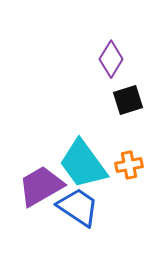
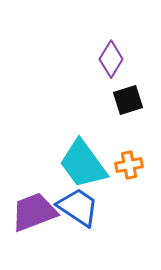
purple trapezoid: moved 7 px left, 26 px down; rotated 9 degrees clockwise
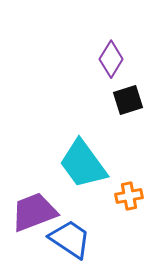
orange cross: moved 31 px down
blue trapezoid: moved 8 px left, 32 px down
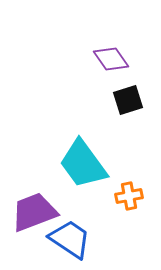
purple diamond: rotated 66 degrees counterclockwise
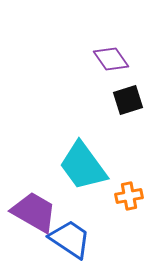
cyan trapezoid: moved 2 px down
purple trapezoid: rotated 51 degrees clockwise
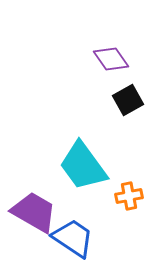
black square: rotated 12 degrees counterclockwise
blue trapezoid: moved 3 px right, 1 px up
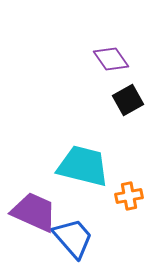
cyan trapezoid: rotated 140 degrees clockwise
purple trapezoid: rotated 6 degrees counterclockwise
blue trapezoid: rotated 15 degrees clockwise
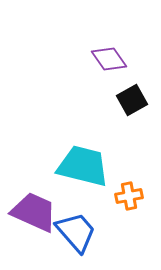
purple diamond: moved 2 px left
black square: moved 4 px right
blue trapezoid: moved 3 px right, 6 px up
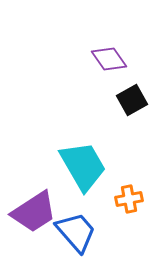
cyan trapezoid: rotated 46 degrees clockwise
orange cross: moved 3 px down
purple trapezoid: rotated 123 degrees clockwise
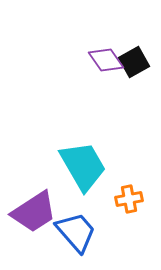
purple diamond: moved 3 px left, 1 px down
black square: moved 2 px right, 38 px up
